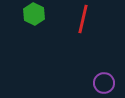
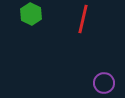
green hexagon: moved 3 px left
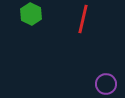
purple circle: moved 2 px right, 1 px down
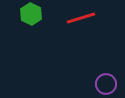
red line: moved 2 px left, 1 px up; rotated 60 degrees clockwise
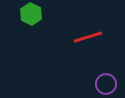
red line: moved 7 px right, 19 px down
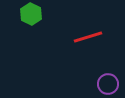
purple circle: moved 2 px right
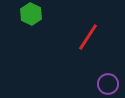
red line: rotated 40 degrees counterclockwise
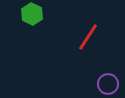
green hexagon: moved 1 px right
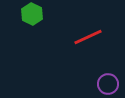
red line: rotated 32 degrees clockwise
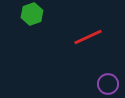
green hexagon: rotated 15 degrees clockwise
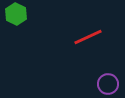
green hexagon: moved 16 px left; rotated 15 degrees counterclockwise
